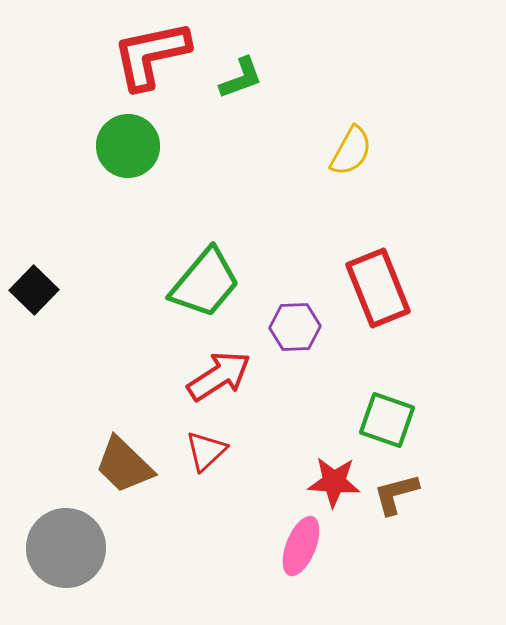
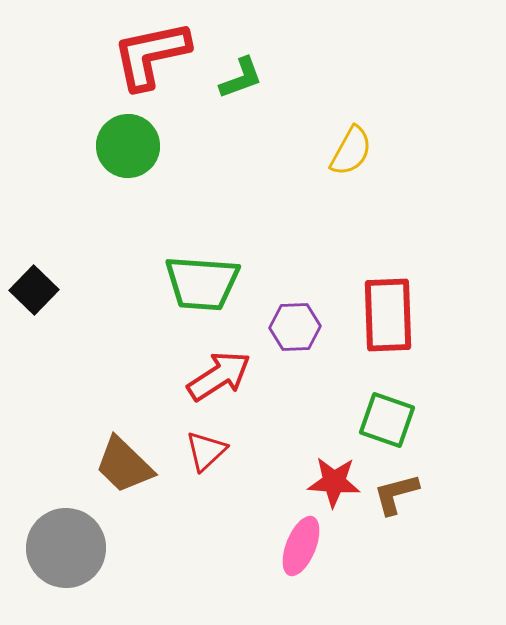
green trapezoid: moved 3 px left; rotated 54 degrees clockwise
red rectangle: moved 10 px right, 27 px down; rotated 20 degrees clockwise
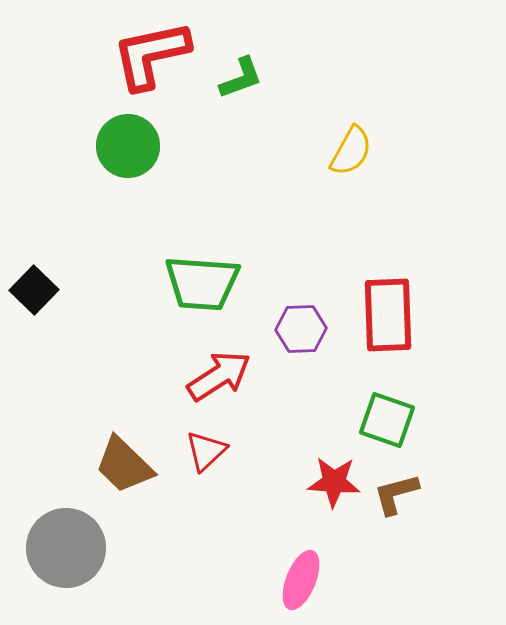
purple hexagon: moved 6 px right, 2 px down
pink ellipse: moved 34 px down
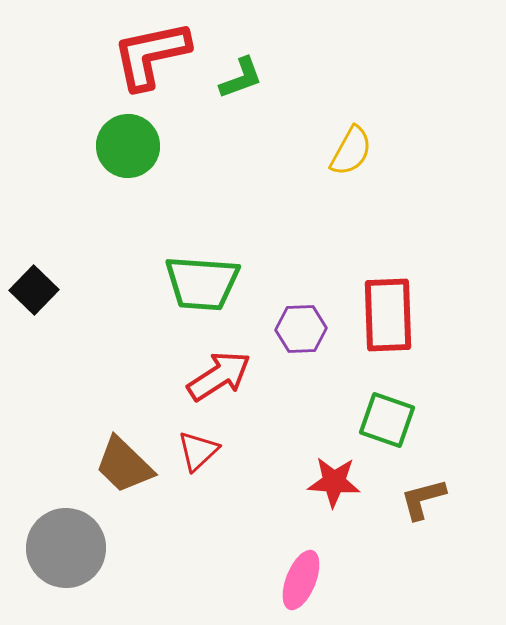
red triangle: moved 8 px left
brown L-shape: moved 27 px right, 5 px down
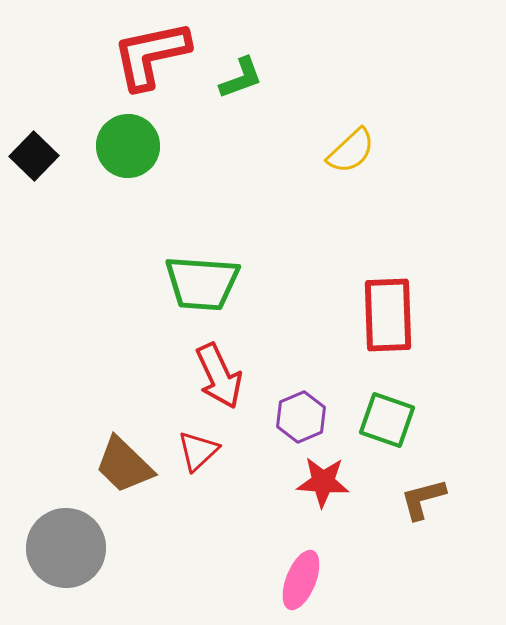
yellow semicircle: rotated 18 degrees clockwise
black square: moved 134 px up
purple hexagon: moved 88 px down; rotated 21 degrees counterclockwise
red arrow: rotated 98 degrees clockwise
red star: moved 11 px left
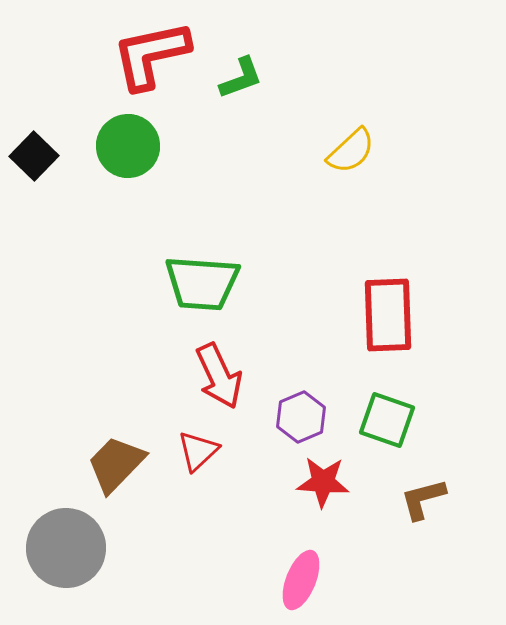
brown trapezoid: moved 8 px left, 1 px up; rotated 90 degrees clockwise
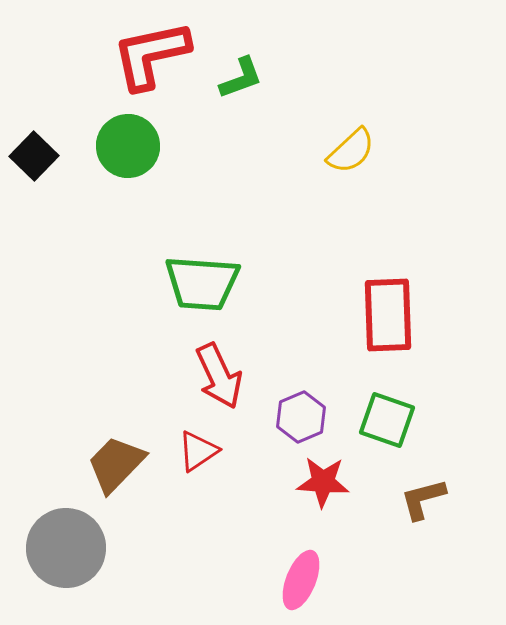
red triangle: rotated 9 degrees clockwise
